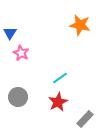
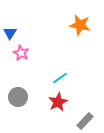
gray rectangle: moved 2 px down
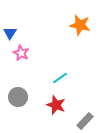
red star: moved 2 px left, 3 px down; rotated 24 degrees counterclockwise
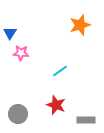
orange star: rotated 30 degrees counterclockwise
pink star: rotated 21 degrees counterclockwise
cyan line: moved 7 px up
gray circle: moved 17 px down
gray rectangle: moved 1 px right, 1 px up; rotated 48 degrees clockwise
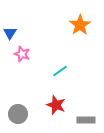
orange star: rotated 15 degrees counterclockwise
pink star: moved 1 px right, 1 px down; rotated 14 degrees clockwise
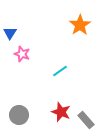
red star: moved 5 px right, 7 px down
gray circle: moved 1 px right, 1 px down
gray rectangle: rotated 48 degrees clockwise
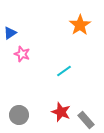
blue triangle: rotated 24 degrees clockwise
cyan line: moved 4 px right
